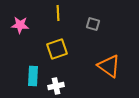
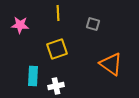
orange triangle: moved 2 px right, 2 px up
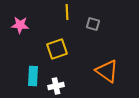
yellow line: moved 9 px right, 1 px up
orange triangle: moved 4 px left, 7 px down
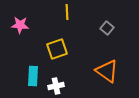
gray square: moved 14 px right, 4 px down; rotated 24 degrees clockwise
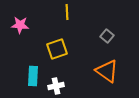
gray square: moved 8 px down
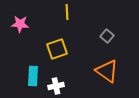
pink star: moved 1 px up
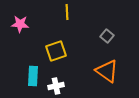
yellow square: moved 1 px left, 2 px down
